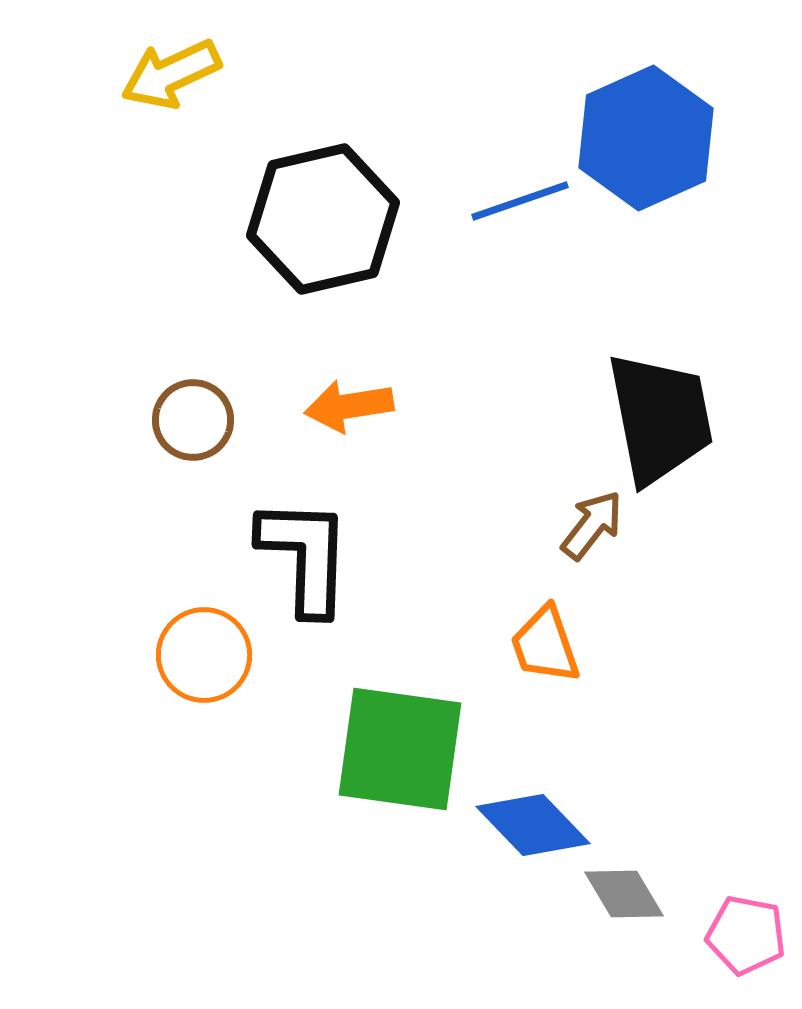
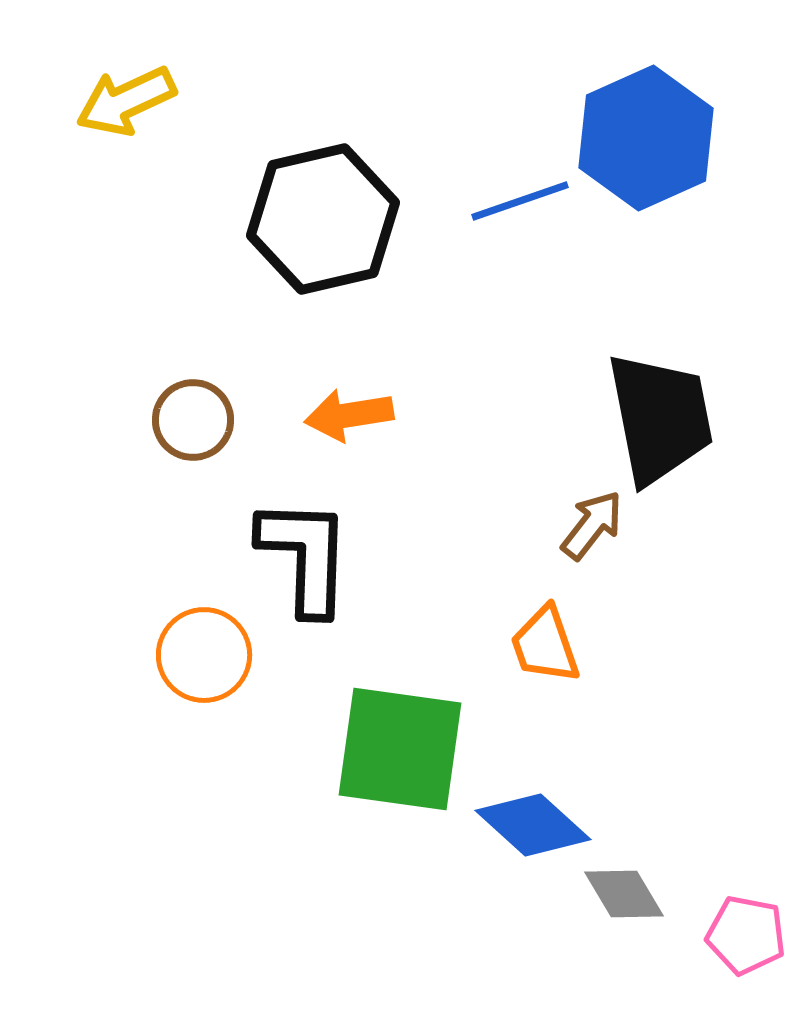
yellow arrow: moved 45 px left, 27 px down
orange arrow: moved 9 px down
blue diamond: rotated 4 degrees counterclockwise
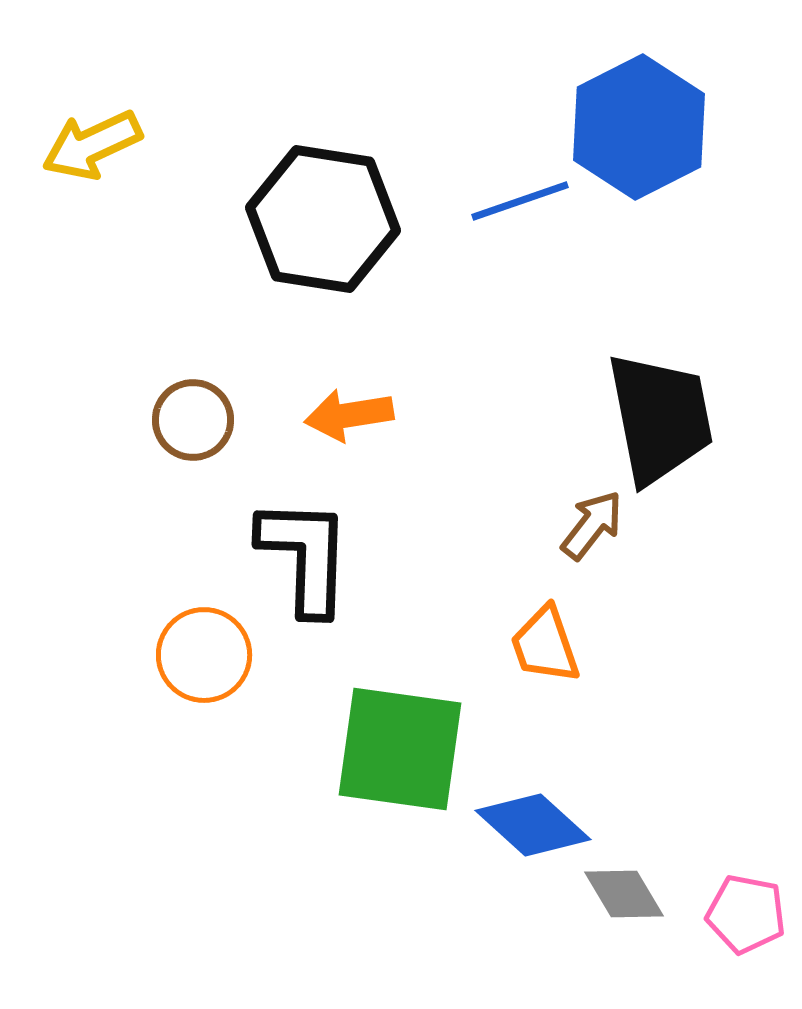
yellow arrow: moved 34 px left, 44 px down
blue hexagon: moved 7 px left, 11 px up; rotated 3 degrees counterclockwise
black hexagon: rotated 22 degrees clockwise
pink pentagon: moved 21 px up
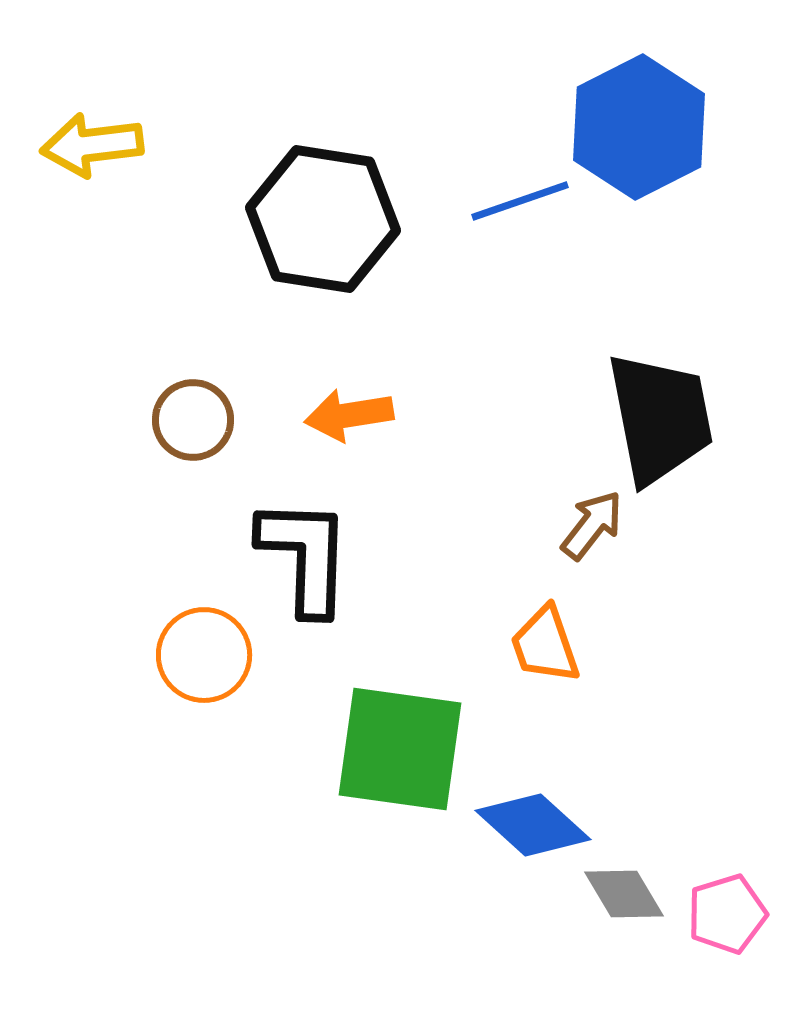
yellow arrow: rotated 18 degrees clockwise
pink pentagon: moved 19 px left; rotated 28 degrees counterclockwise
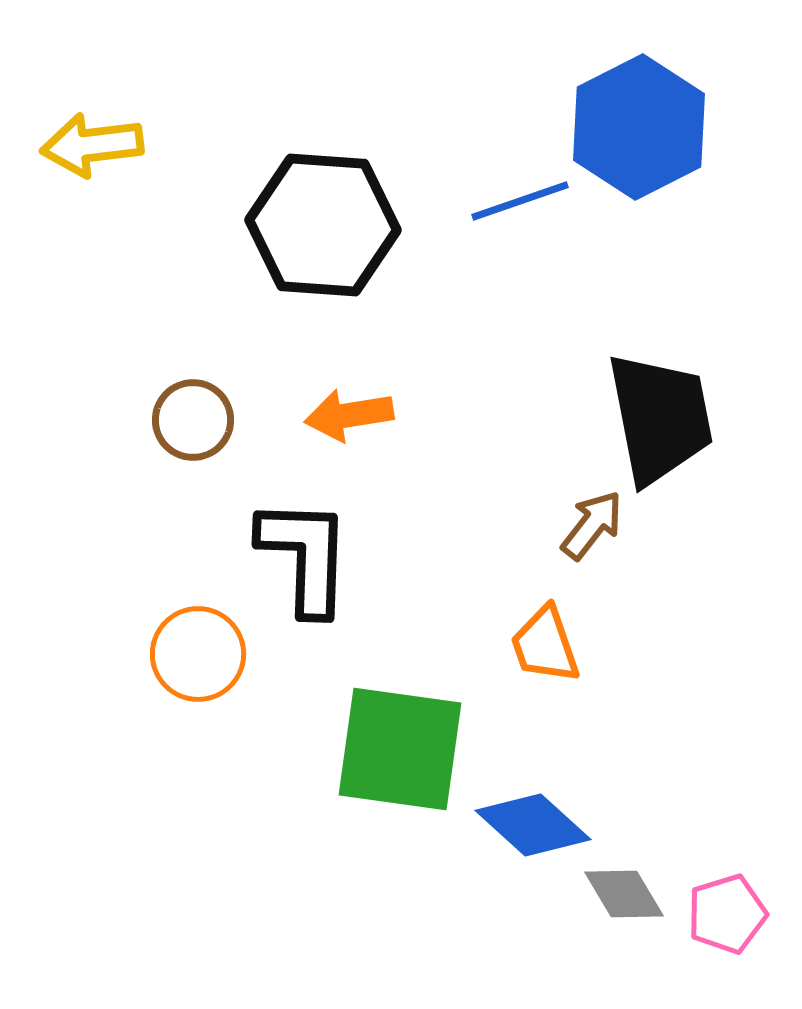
black hexagon: moved 6 px down; rotated 5 degrees counterclockwise
orange circle: moved 6 px left, 1 px up
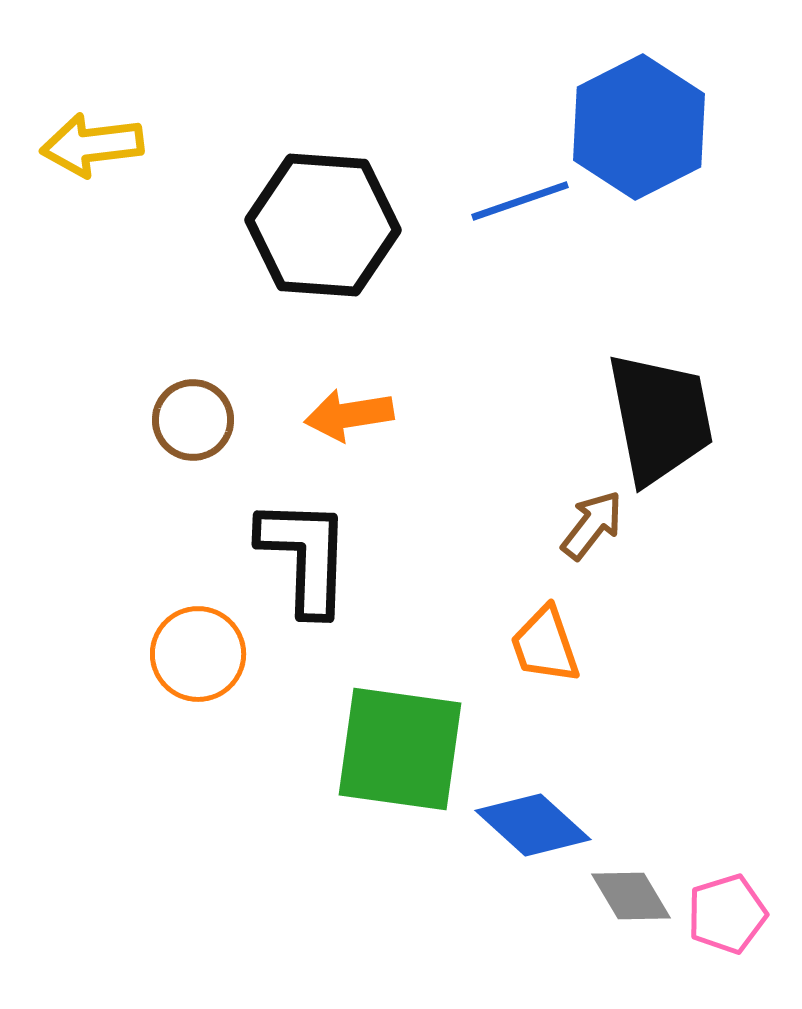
gray diamond: moved 7 px right, 2 px down
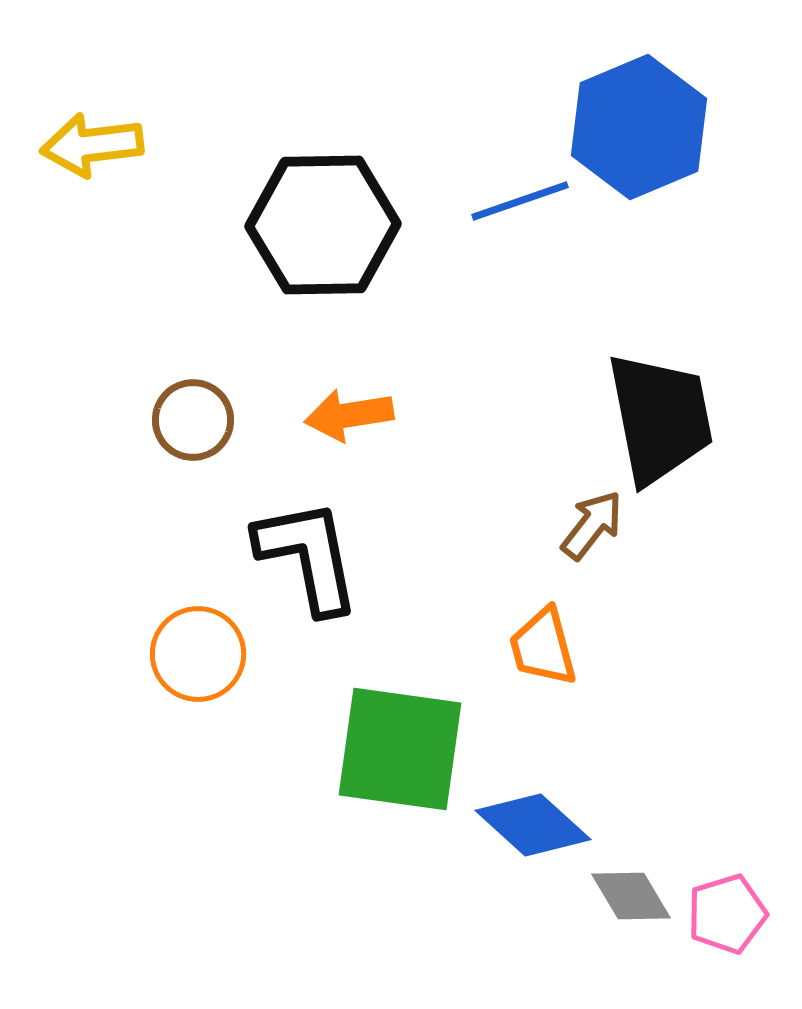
blue hexagon: rotated 4 degrees clockwise
black hexagon: rotated 5 degrees counterclockwise
black L-shape: moved 3 px right; rotated 13 degrees counterclockwise
orange trapezoid: moved 2 px left, 2 px down; rotated 4 degrees clockwise
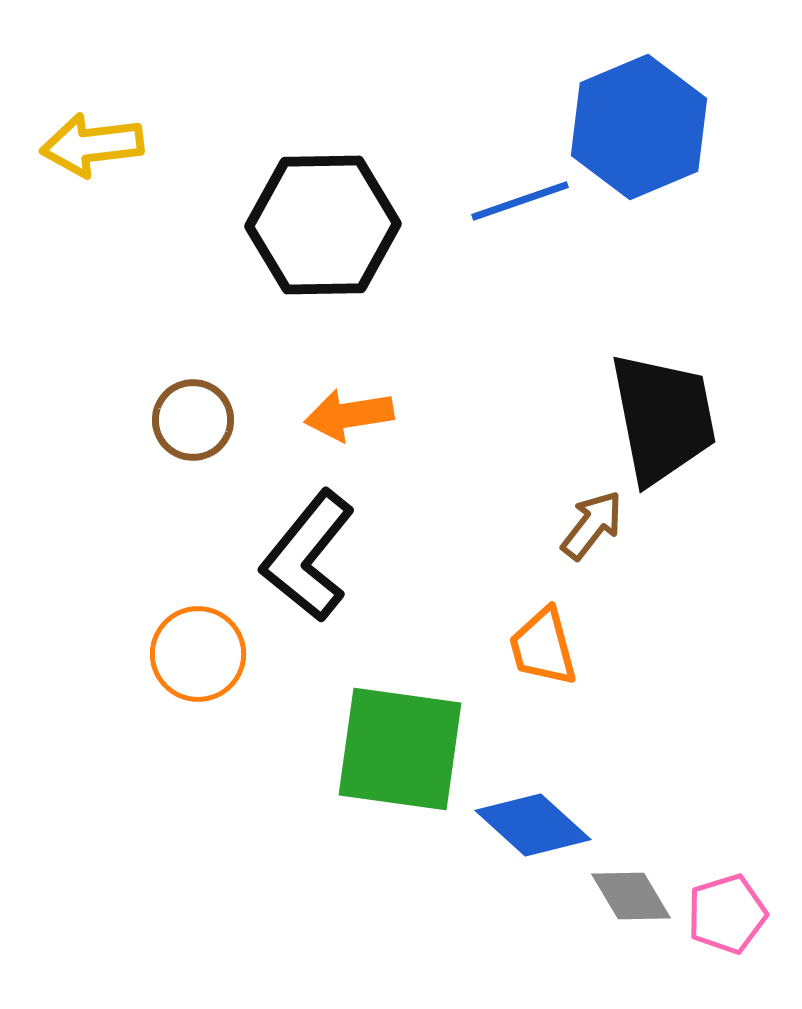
black trapezoid: moved 3 px right
black L-shape: rotated 130 degrees counterclockwise
